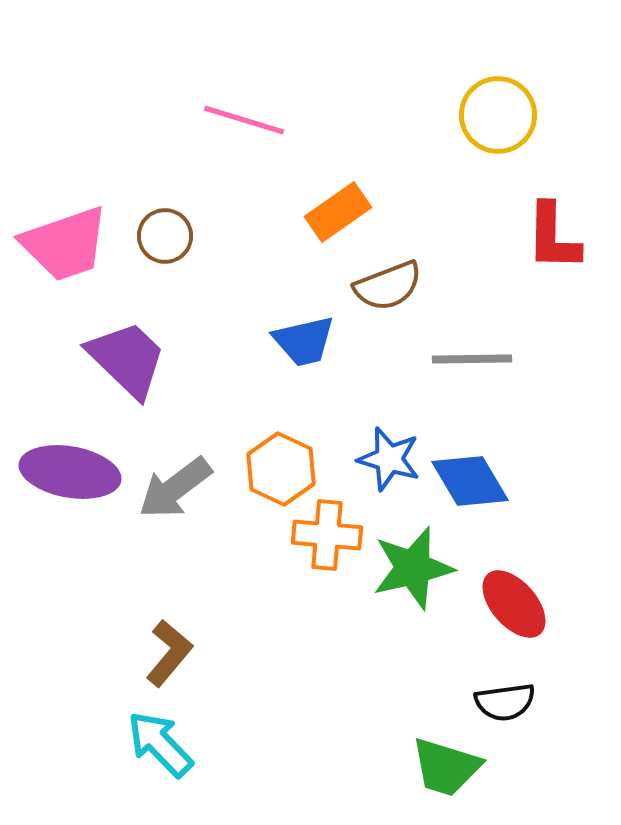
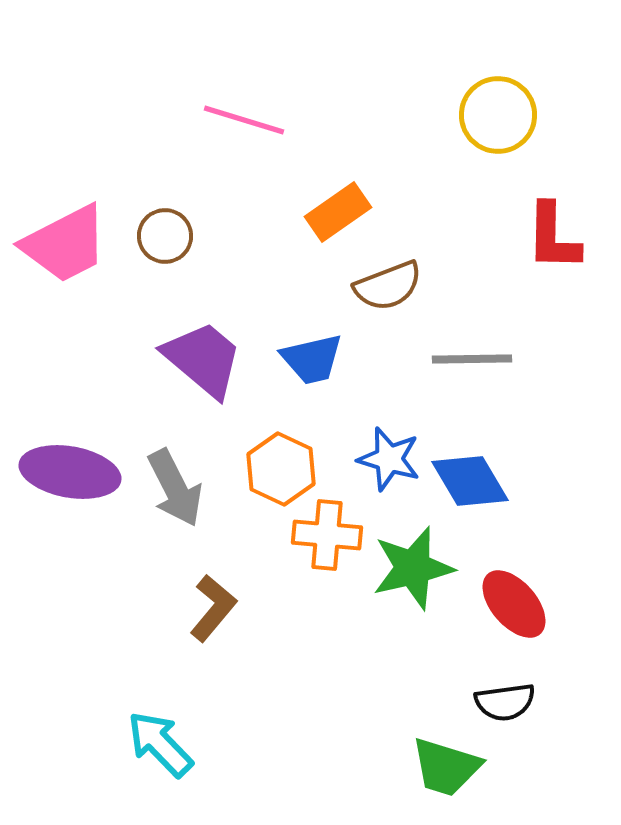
pink trapezoid: rotated 8 degrees counterclockwise
blue trapezoid: moved 8 px right, 18 px down
purple trapezoid: moved 76 px right; rotated 4 degrees counterclockwise
gray arrow: rotated 80 degrees counterclockwise
brown L-shape: moved 44 px right, 45 px up
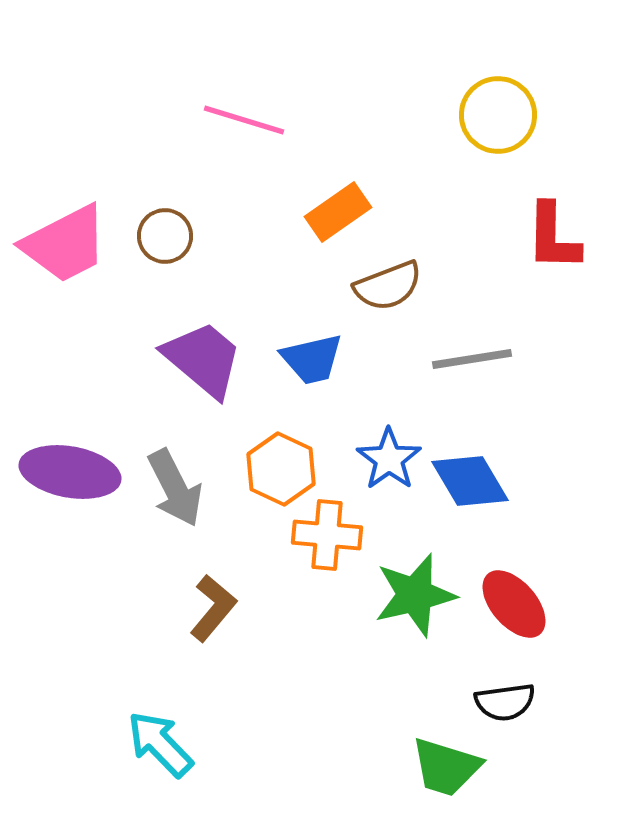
gray line: rotated 8 degrees counterclockwise
blue star: rotated 20 degrees clockwise
green star: moved 2 px right, 27 px down
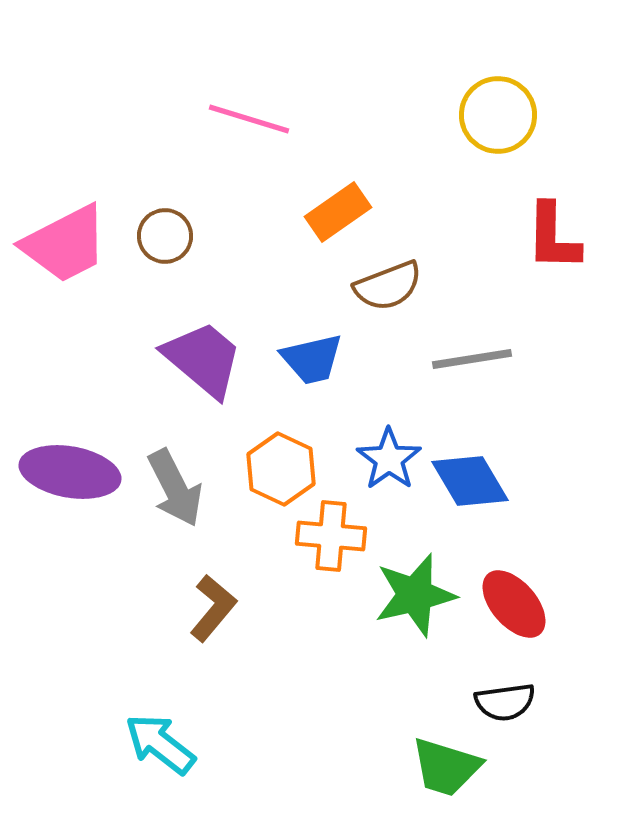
pink line: moved 5 px right, 1 px up
orange cross: moved 4 px right, 1 px down
cyan arrow: rotated 8 degrees counterclockwise
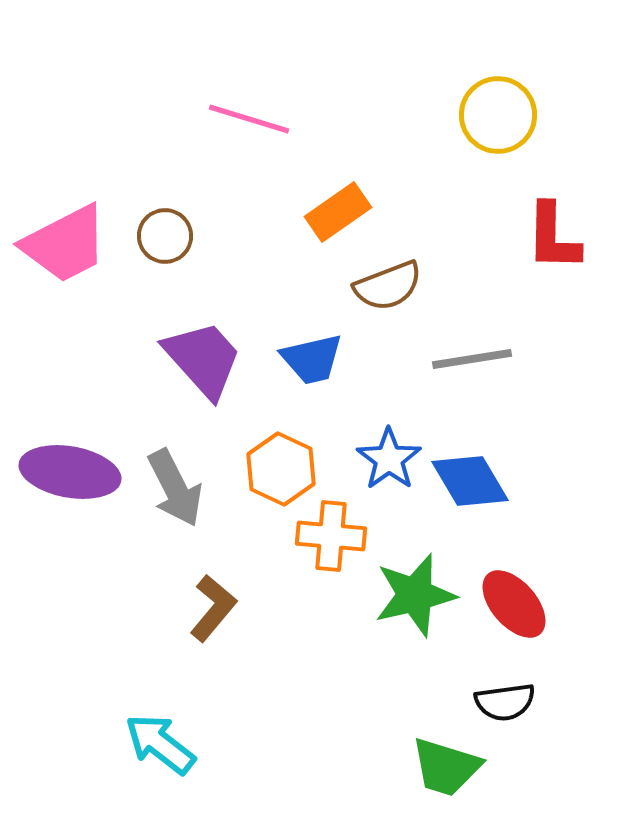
purple trapezoid: rotated 8 degrees clockwise
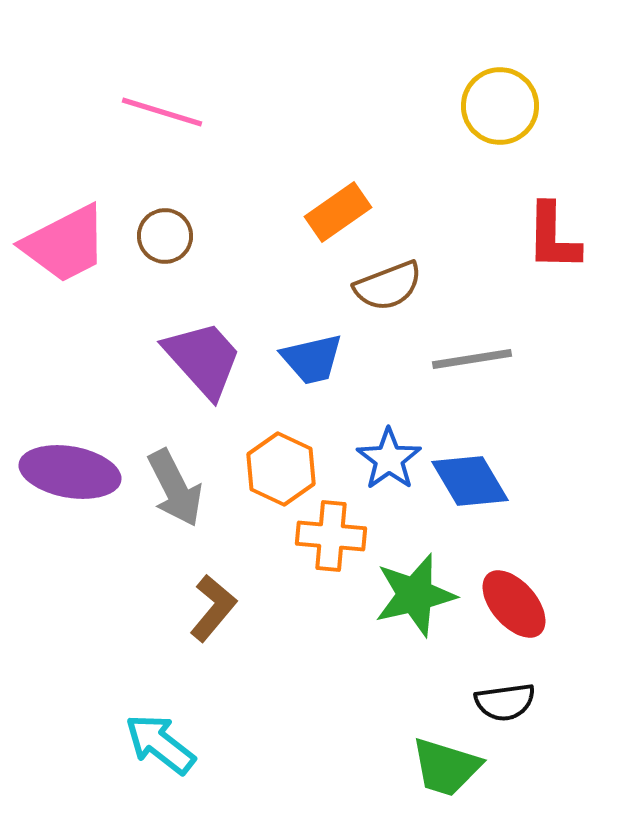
yellow circle: moved 2 px right, 9 px up
pink line: moved 87 px left, 7 px up
